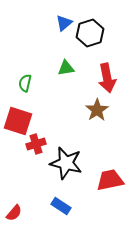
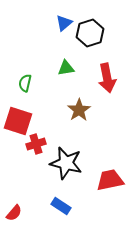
brown star: moved 18 px left
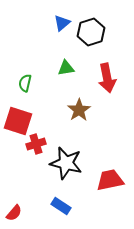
blue triangle: moved 2 px left
black hexagon: moved 1 px right, 1 px up
